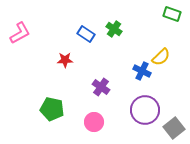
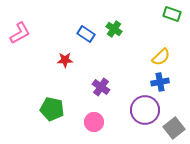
blue cross: moved 18 px right, 11 px down; rotated 36 degrees counterclockwise
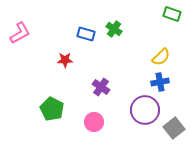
blue rectangle: rotated 18 degrees counterclockwise
green pentagon: rotated 15 degrees clockwise
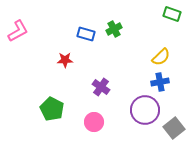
green cross: rotated 28 degrees clockwise
pink L-shape: moved 2 px left, 2 px up
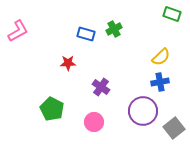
red star: moved 3 px right, 3 px down
purple circle: moved 2 px left, 1 px down
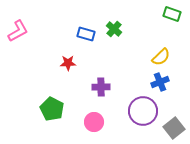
green cross: rotated 21 degrees counterclockwise
blue cross: rotated 12 degrees counterclockwise
purple cross: rotated 36 degrees counterclockwise
